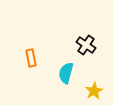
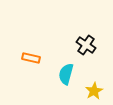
orange rectangle: rotated 66 degrees counterclockwise
cyan semicircle: moved 1 px down
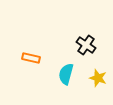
yellow star: moved 4 px right, 13 px up; rotated 24 degrees counterclockwise
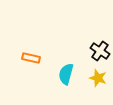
black cross: moved 14 px right, 6 px down
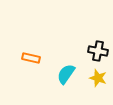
black cross: moved 2 px left; rotated 24 degrees counterclockwise
cyan semicircle: rotated 20 degrees clockwise
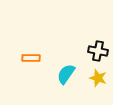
orange rectangle: rotated 12 degrees counterclockwise
